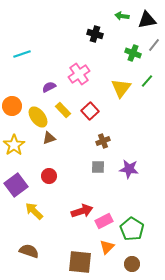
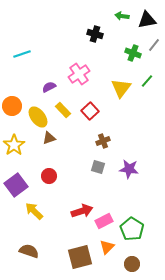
gray square: rotated 16 degrees clockwise
brown square: moved 5 px up; rotated 20 degrees counterclockwise
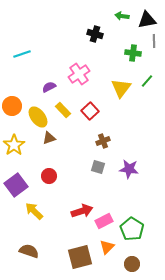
gray line: moved 4 px up; rotated 40 degrees counterclockwise
green cross: rotated 14 degrees counterclockwise
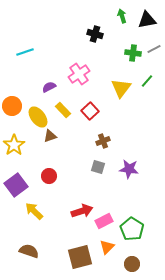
green arrow: rotated 64 degrees clockwise
gray line: moved 8 px down; rotated 64 degrees clockwise
cyan line: moved 3 px right, 2 px up
brown triangle: moved 1 px right, 2 px up
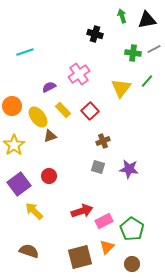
purple square: moved 3 px right, 1 px up
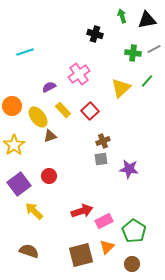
yellow triangle: rotated 10 degrees clockwise
gray square: moved 3 px right, 8 px up; rotated 24 degrees counterclockwise
green pentagon: moved 2 px right, 2 px down
brown square: moved 1 px right, 2 px up
